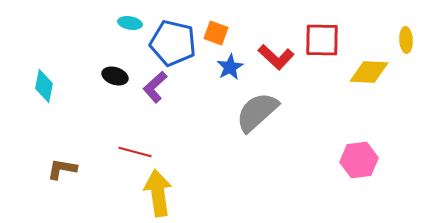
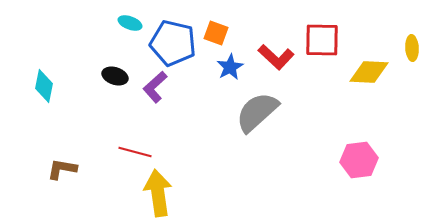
cyan ellipse: rotated 10 degrees clockwise
yellow ellipse: moved 6 px right, 8 px down
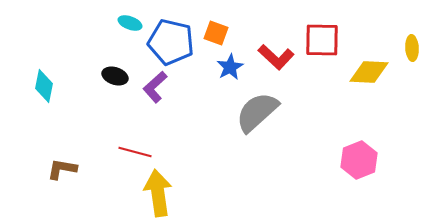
blue pentagon: moved 2 px left, 1 px up
pink hexagon: rotated 15 degrees counterclockwise
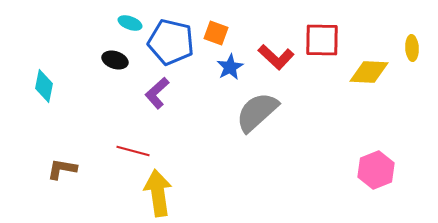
black ellipse: moved 16 px up
purple L-shape: moved 2 px right, 6 px down
red line: moved 2 px left, 1 px up
pink hexagon: moved 17 px right, 10 px down
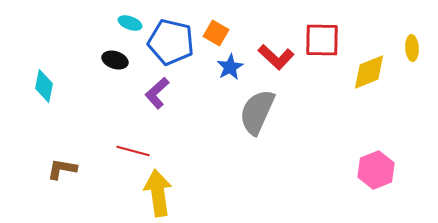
orange square: rotated 10 degrees clockwise
yellow diamond: rotated 24 degrees counterclockwise
gray semicircle: rotated 24 degrees counterclockwise
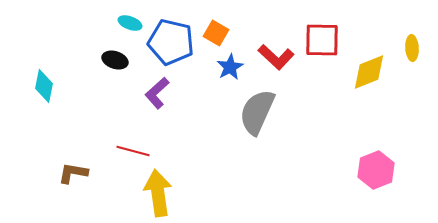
brown L-shape: moved 11 px right, 4 px down
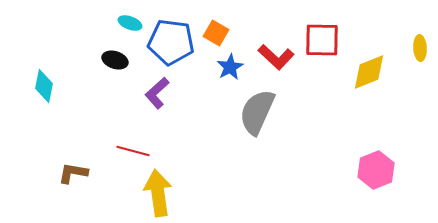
blue pentagon: rotated 6 degrees counterclockwise
yellow ellipse: moved 8 px right
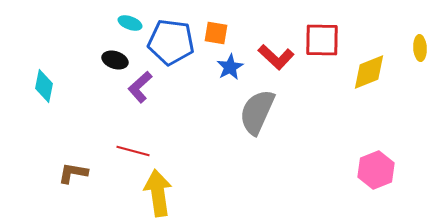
orange square: rotated 20 degrees counterclockwise
purple L-shape: moved 17 px left, 6 px up
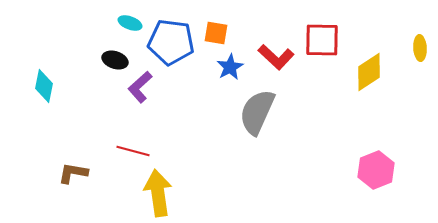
yellow diamond: rotated 12 degrees counterclockwise
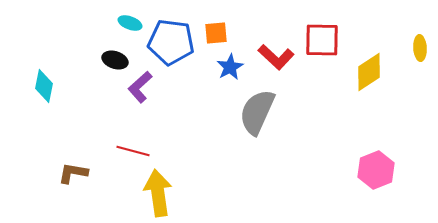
orange square: rotated 15 degrees counterclockwise
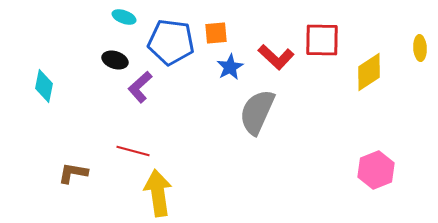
cyan ellipse: moved 6 px left, 6 px up
